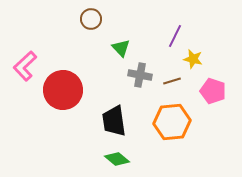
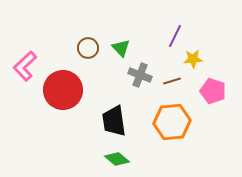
brown circle: moved 3 px left, 29 px down
yellow star: rotated 18 degrees counterclockwise
gray cross: rotated 10 degrees clockwise
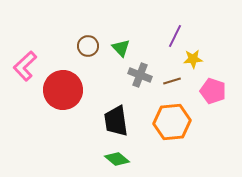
brown circle: moved 2 px up
black trapezoid: moved 2 px right
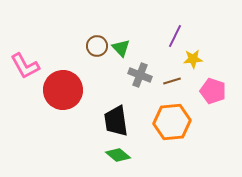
brown circle: moved 9 px right
pink L-shape: rotated 76 degrees counterclockwise
green diamond: moved 1 px right, 4 px up
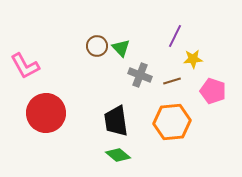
red circle: moved 17 px left, 23 px down
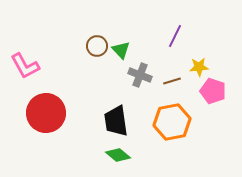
green triangle: moved 2 px down
yellow star: moved 6 px right, 8 px down
orange hexagon: rotated 6 degrees counterclockwise
